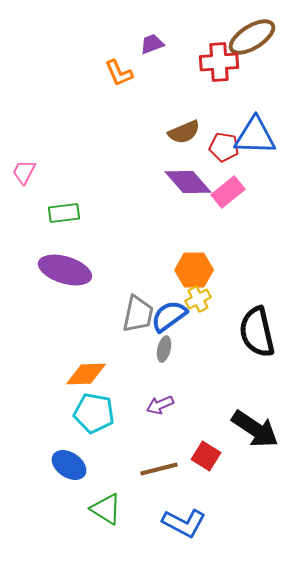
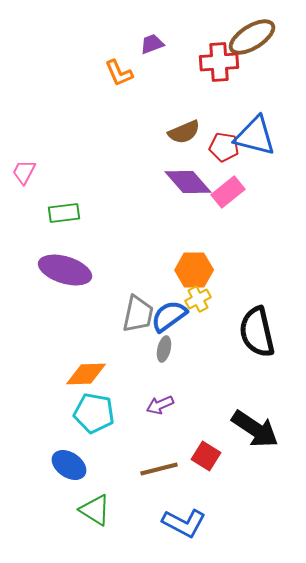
blue triangle: rotated 12 degrees clockwise
green triangle: moved 11 px left, 1 px down
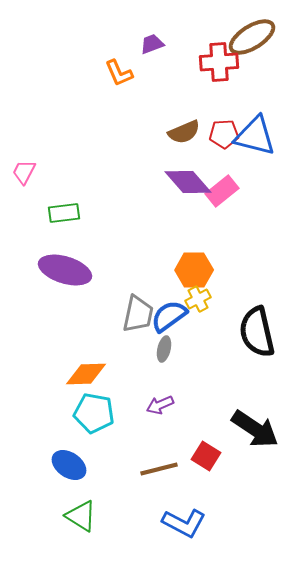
red pentagon: moved 13 px up; rotated 12 degrees counterclockwise
pink rectangle: moved 6 px left, 1 px up
green triangle: moved 14 px left, 6 px down
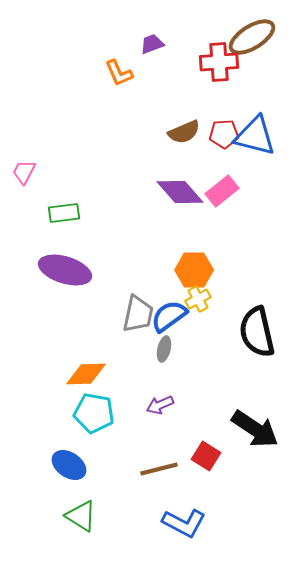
purple diamond: moved 8 px left, 10 px down
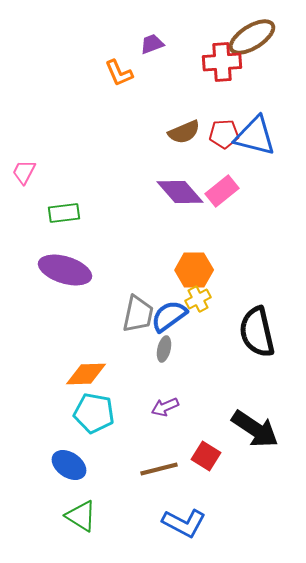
red cross: moved 3 px right
purple arrow: moved 5 px right, 2 px down
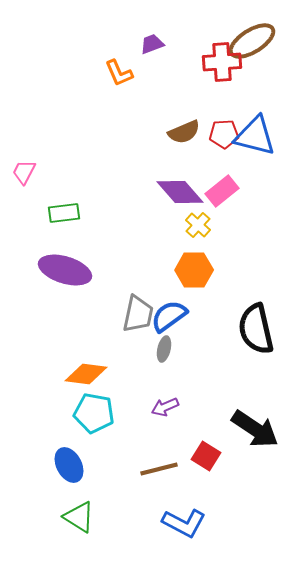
brown ellipse: moved 4 px down
yellow cross: moved 74 px up; rotated 20 degrees counterclockwise
black semicircle: moved 1 px left, 3 px up
orange diamond: rotated 9 degrees clockwise
blue ellipse: rotated 28 degrees clockwise
green triangle: moved 2 px left, 1 px down
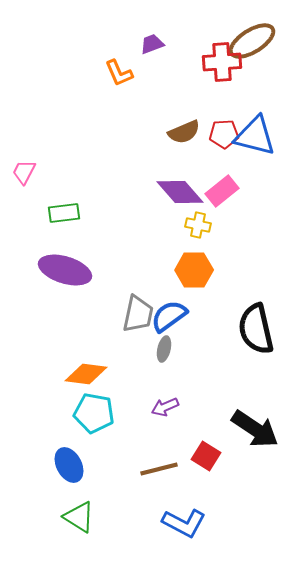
yellow cross: rotated 30 degrees counterclockwise
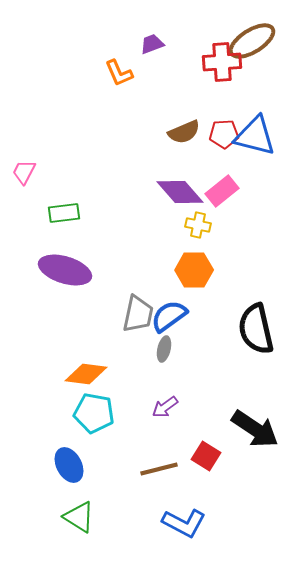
purple arrow: rotated 12 degrees counterclockwise
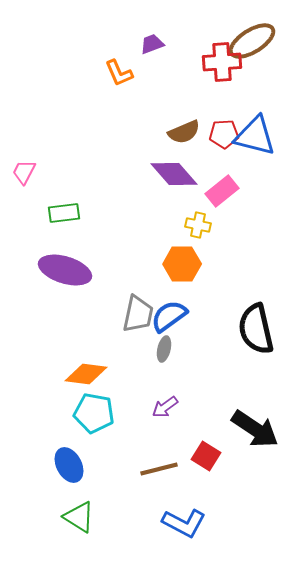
purple diamond: moved 6 px left, 18 px up
orange hexagon: moved 12 px left, 6 px up
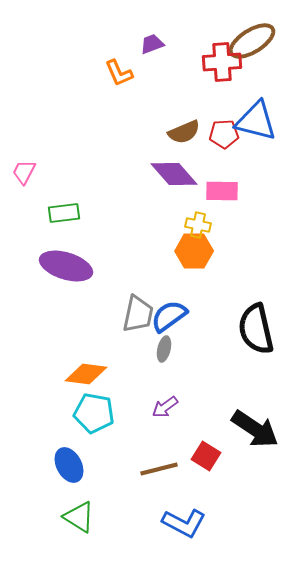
blue triangle: moved 1 px right, 15 px up
pink rectangle: rotated 40 degrees clockwise
orange hexagon: moved 12 px right, 13 px up
purple ellipse: moved 1 px right, 4 px up
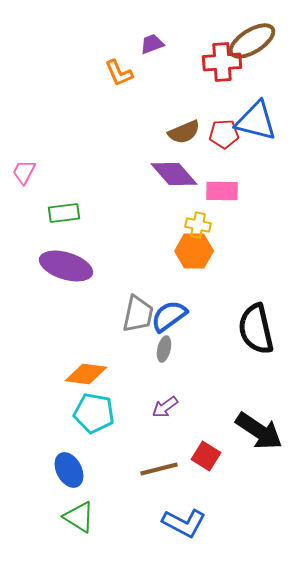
black arrow: moved 4 px right, 2 px down
blue ellipse: moved 5 px down
